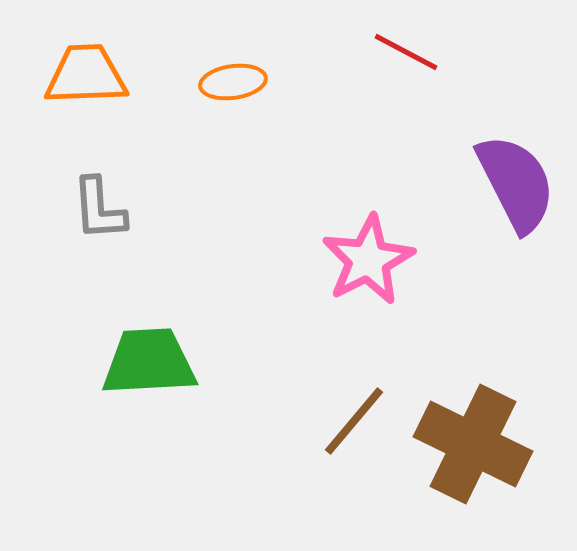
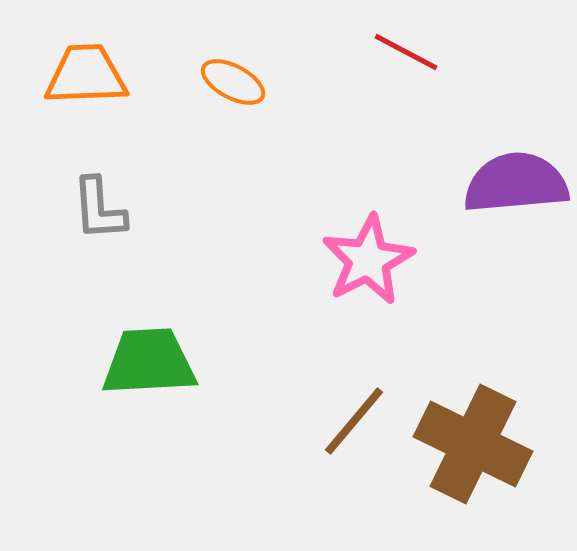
orange ellipse: rotated 36 degrees clockwise
purple semicircle: rotated 68 degrees counterclockwise
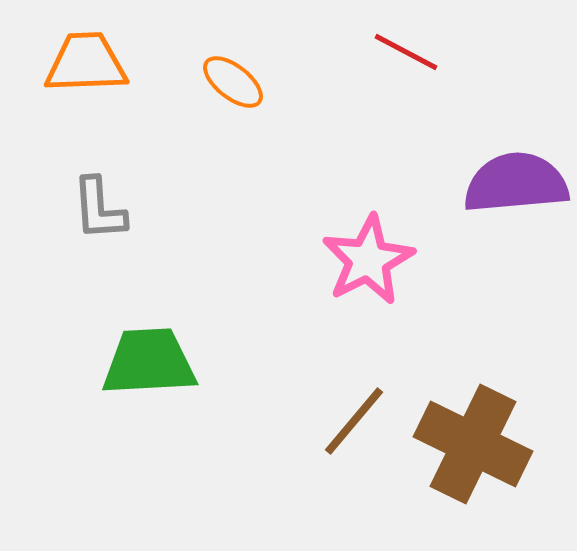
orange trapezoid: moved 12 px up
orange ellipse: rotated 10 degrees clockwise
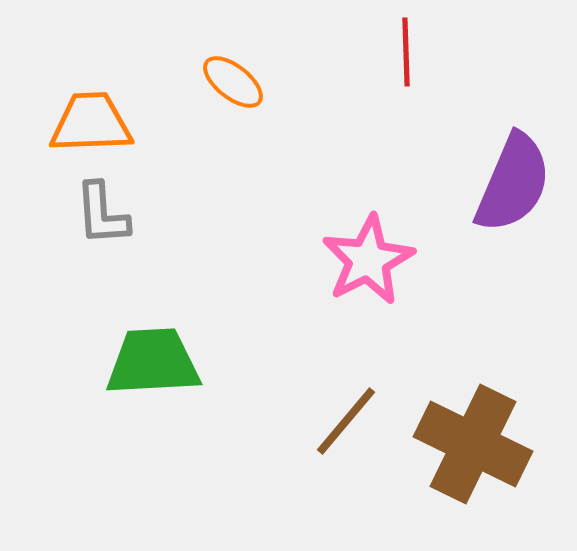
red line: rotated 60 degrees clockwise
orange trapezoid: moved 5 px right, 60 px down
purple semicircle: moved 3 px left; rotated 118 degrees clockwise
gray L-shape: moved 3 px right, 5 px down
green trapezoid: moved 4 px right
brown line: moved 8 px left
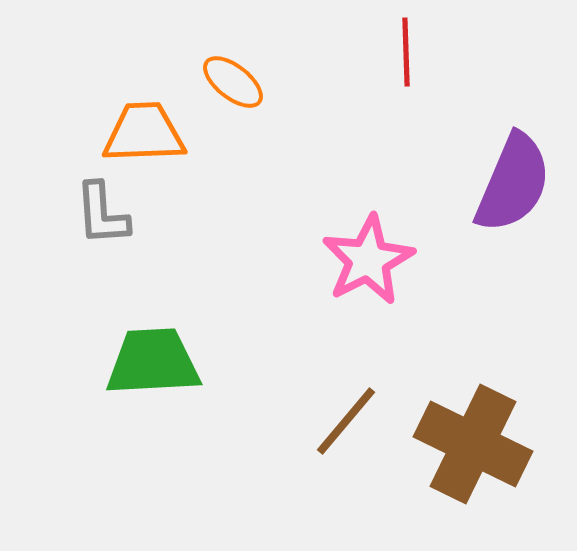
orange trapezoid: moved 53 px right, 10 px down
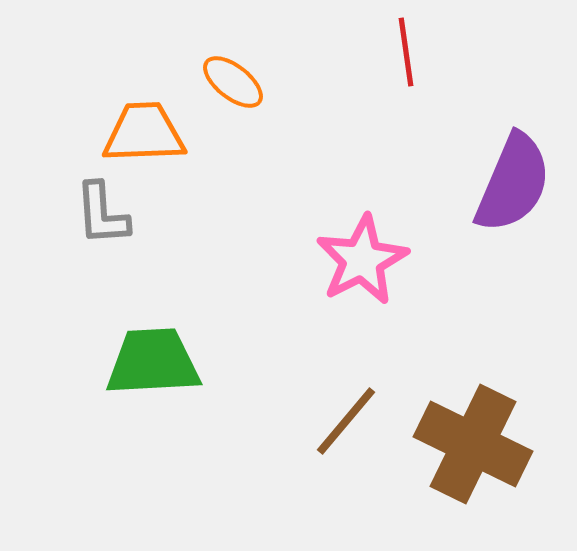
red line: rotated 6 degrees counterclockwise
pink star: moved 6 px left
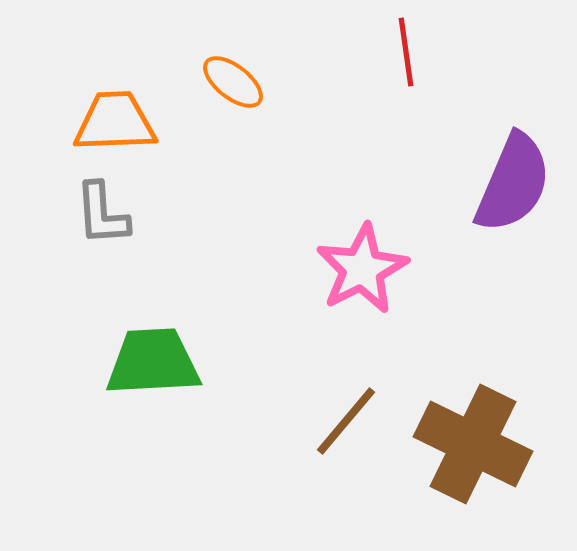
orange trapezoid: moved 29 px left, 11 px up
pink star: moved 9 px down
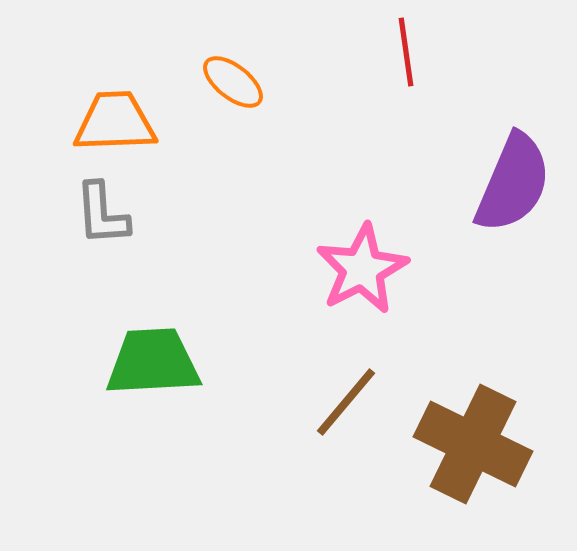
brown line: moved 19 px up
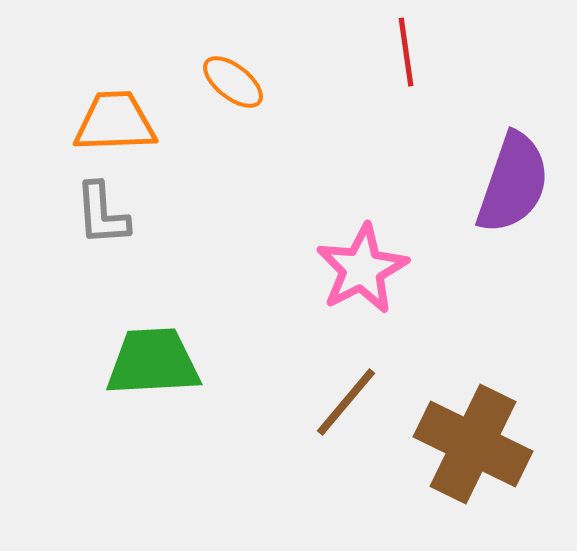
purple semicircle: rotated 4 degrees counterclockwise
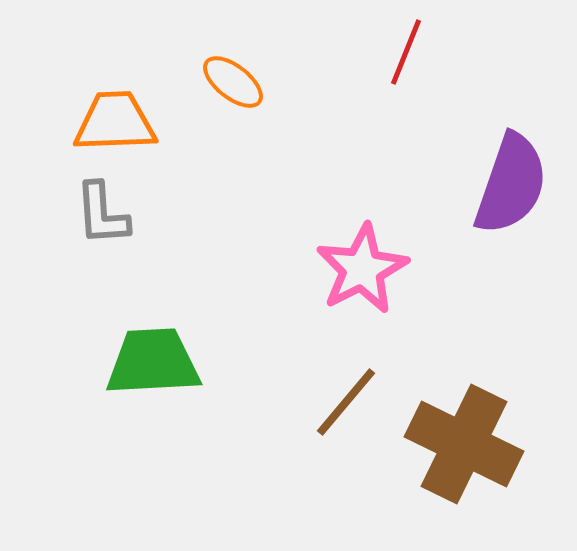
red line: rotated 30 degrees clockwise
purple semicircle: moved 2 px left, 1 px down
brown cross: moved 9 px left
